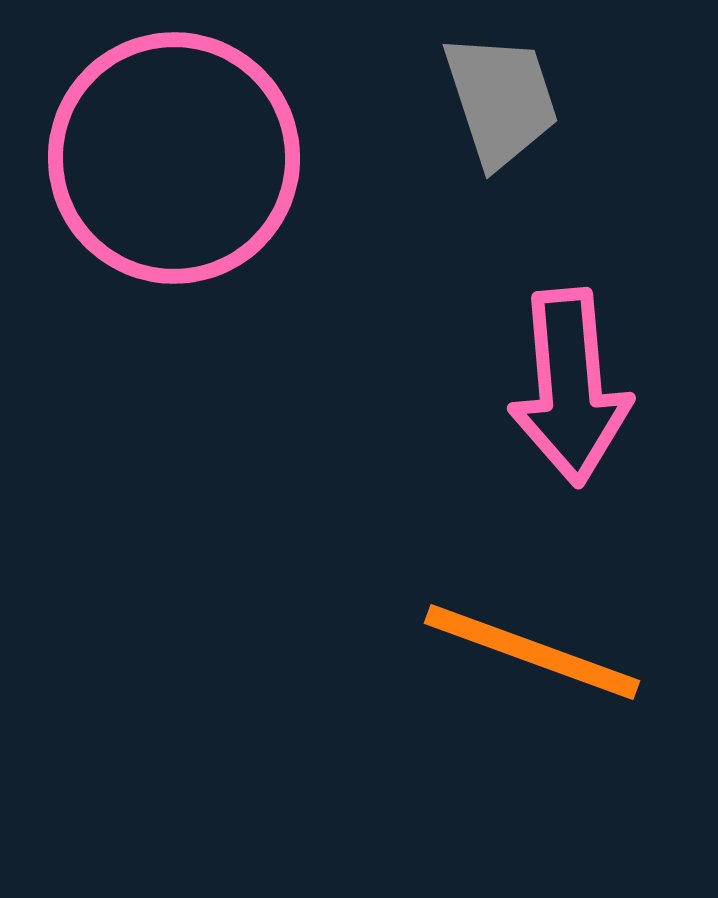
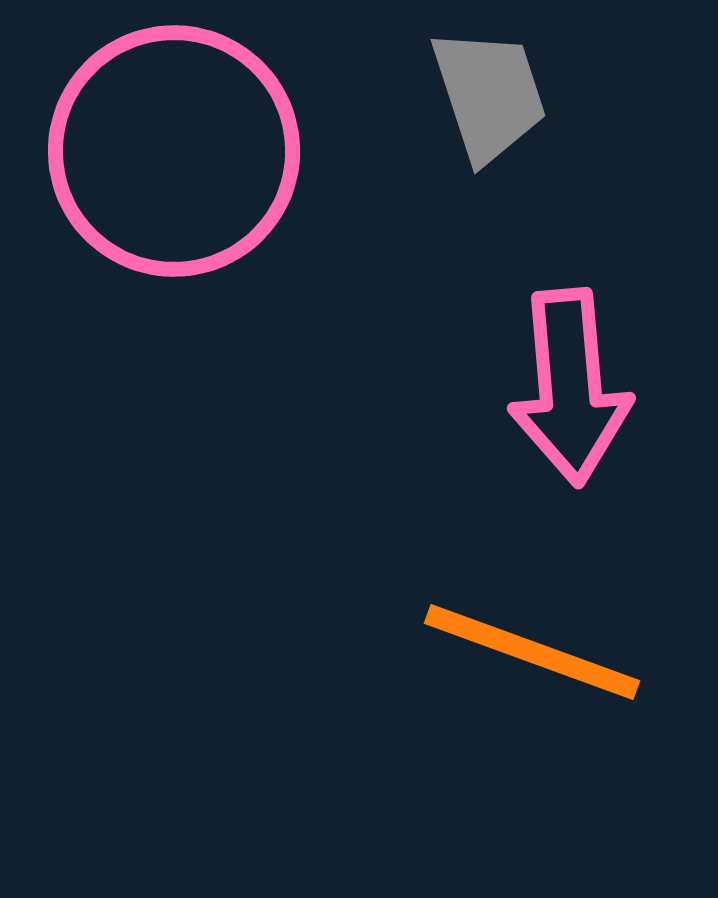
gray trapezoid: moved 12 px left, 5 px up
pink circle: moved 7 px up
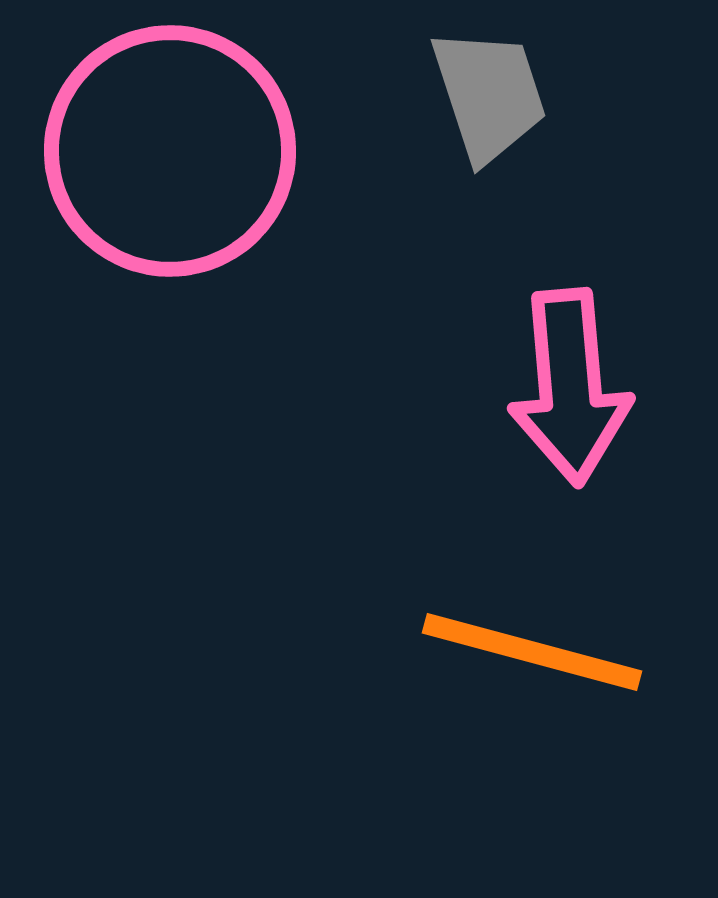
pink circle: moved 4 px left
orange line: rotated 5 degrees counterclockwise
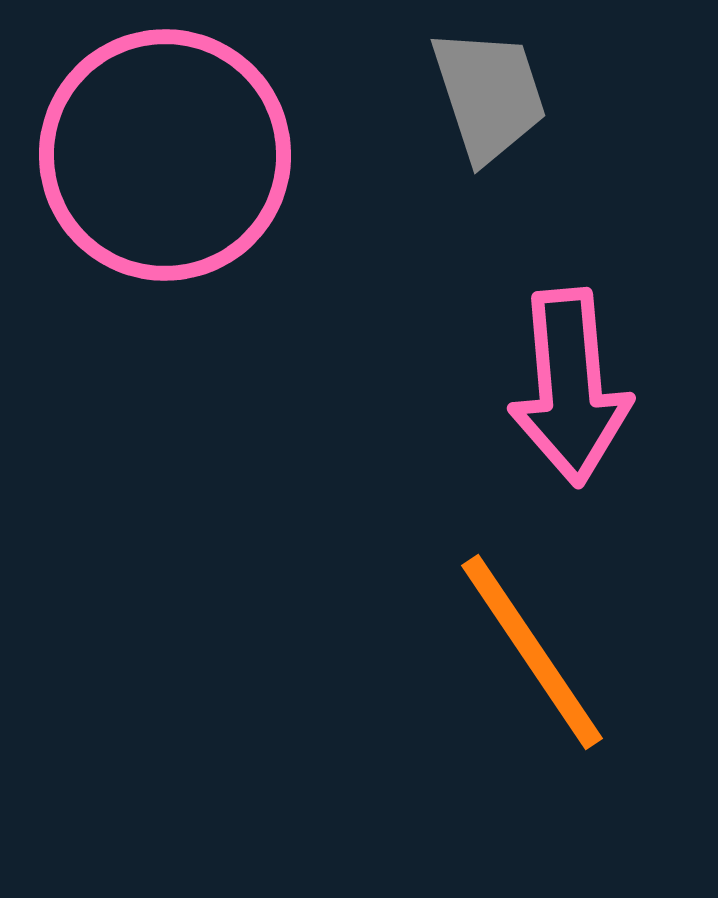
pink circle: moved 5 px left, 4 px down
orange line: rotated 41 degrees clockwise
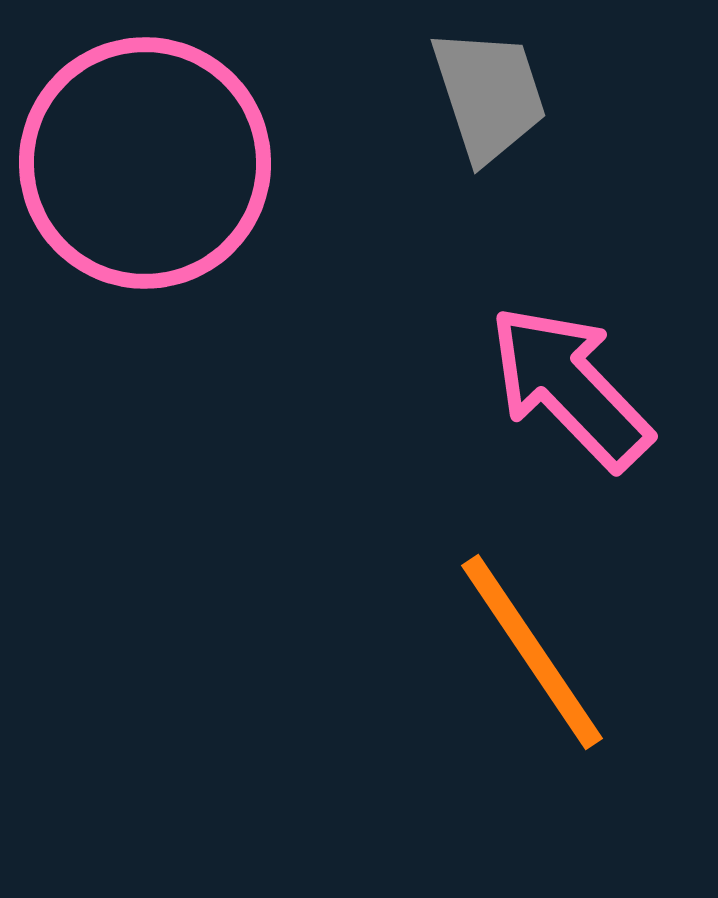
pink circle: moved 20 px left, 8 px down
pink arrow: rotated 141 degrees clockwise
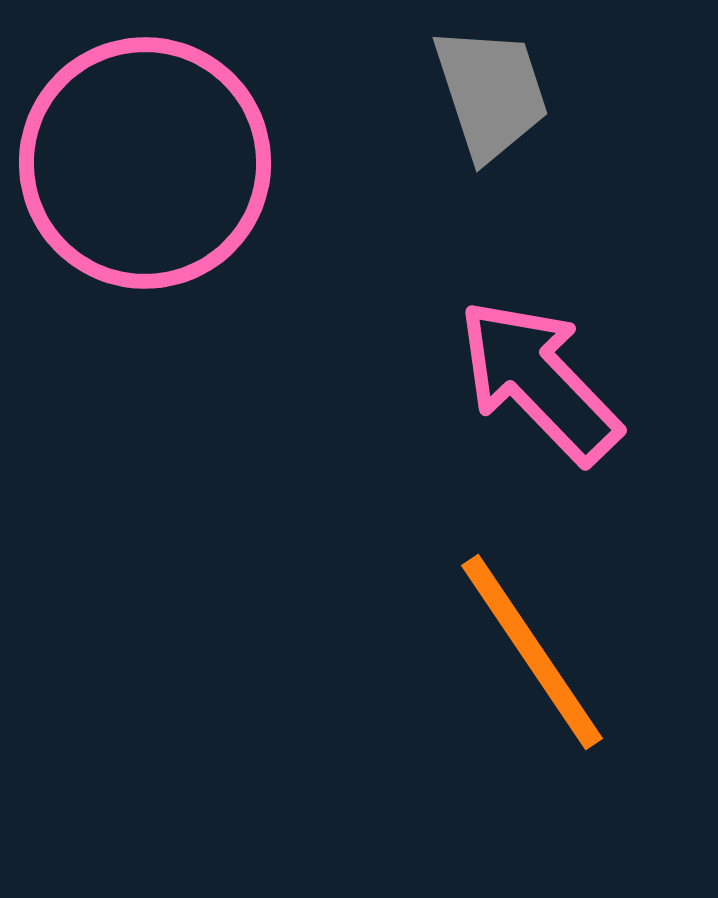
gray trapezoid: moved 2 px right, 2 px up
pink arrow: moved 31 px left, 6 px up
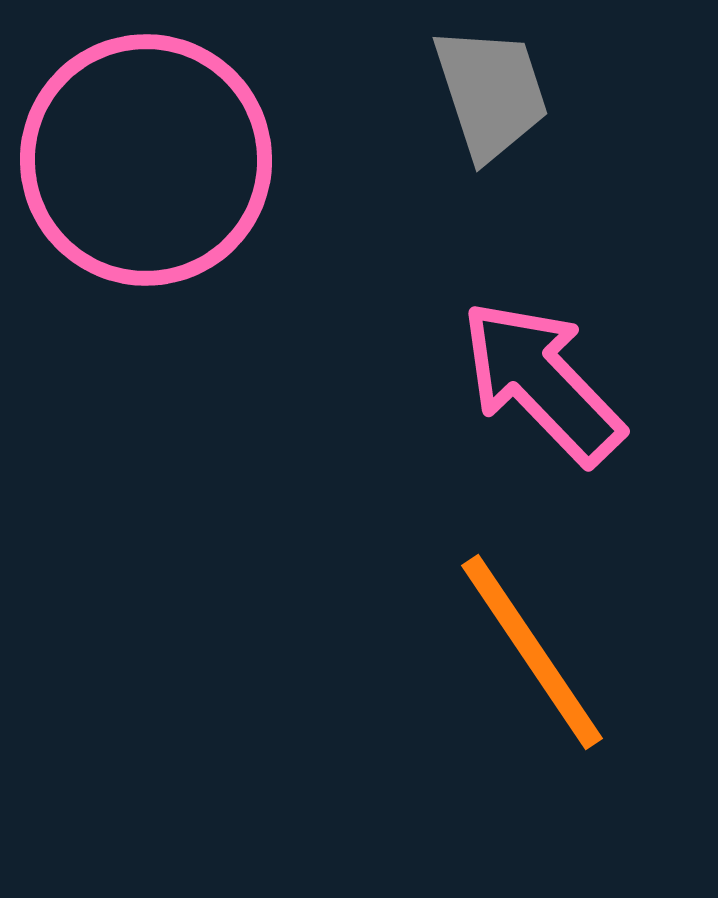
pink circle: moved 1 px right, 3 px up
pink arrow: moved 3 px right, 1 px down
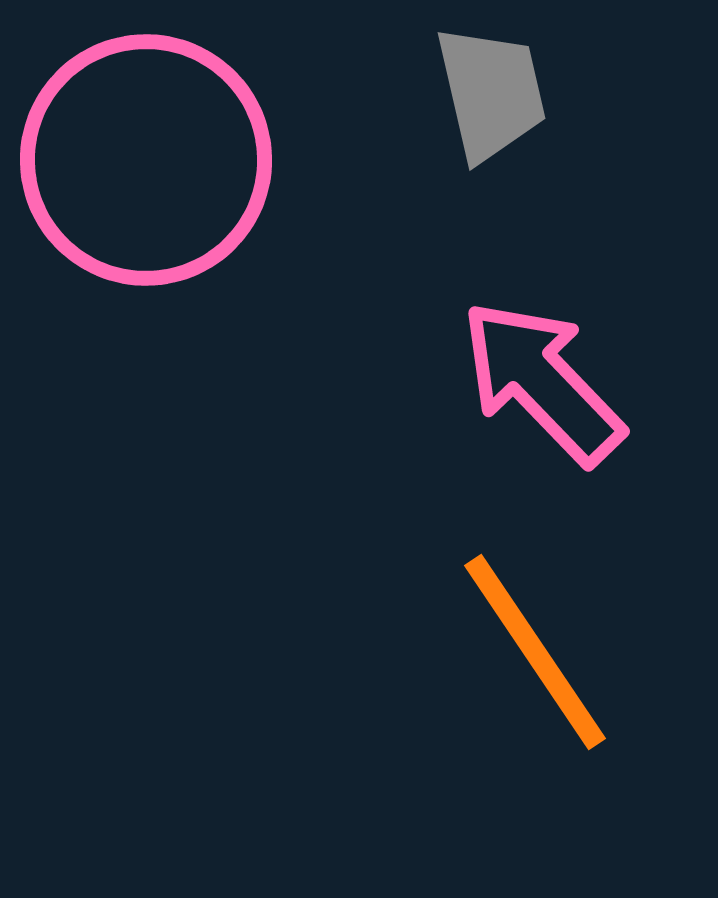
gray trapezoid: rotated 5 degrees clockwise
orange line: moved 3 px right
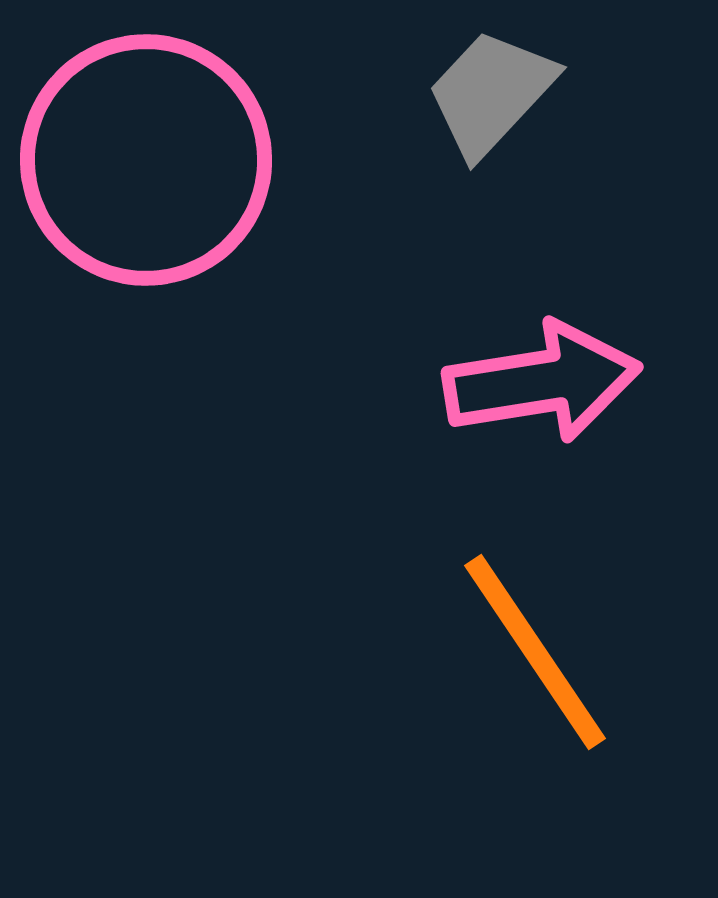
gray trapezoid: rotated 124 degrees counterclockwise
pink arrow: rotated 125 degrees clockwise
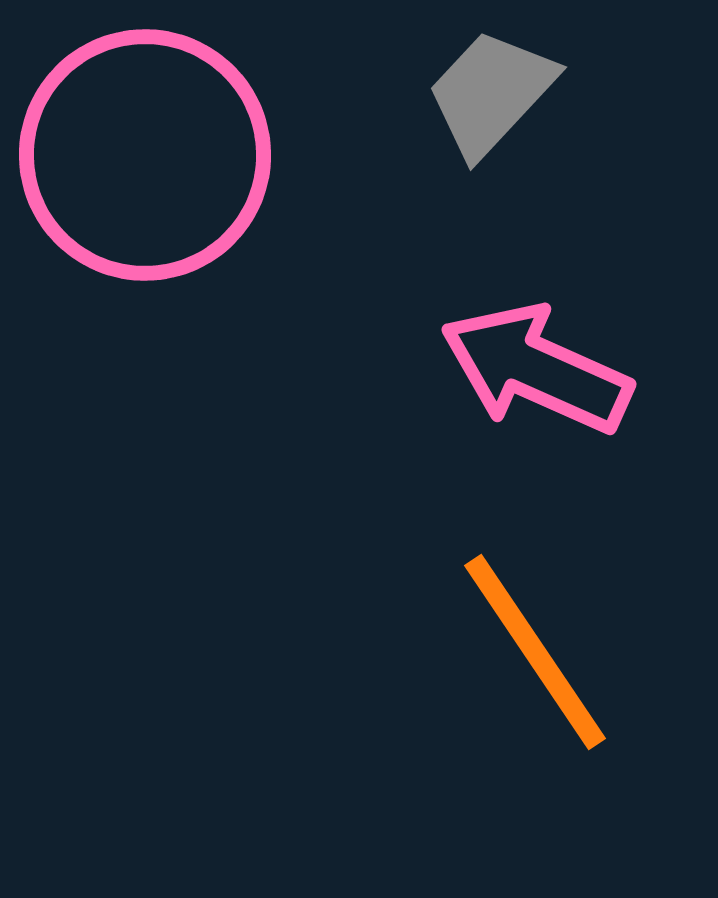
pink circle: moved 1 px left, 5 px up
pink arrow: moved 6 px left, 13 px up; rotated 147 degrees counterclockwise
